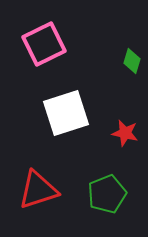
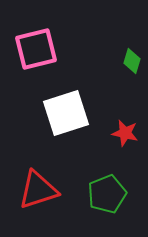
pink square: moved 8 px left, 5 px down; rotated 12 degrees clockwise
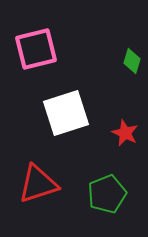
red star: rotated 12 degrees clockwise
red triangle: moved 6 px up
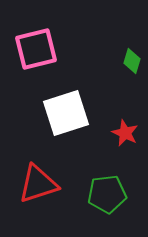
green pentagon: rotated 15 degrees clockwise
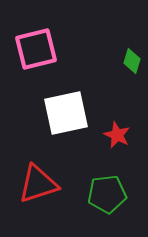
white square: rotated 6 degrees clockwise
red star: moved 8 px left, 2 px down
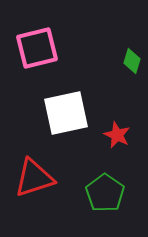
pink square: moved 1 px right, 1 px up
red triangle: moved 4 px left, 6 px up
green pentagon: moved 2 px left, 1 px up; rotated 30 degrees counterclockwise
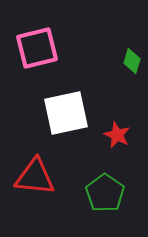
red triangle: moved 1 px right, 1 px up; rotated 24 degrees clockwise
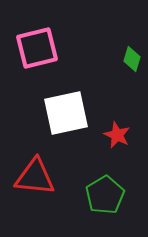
green diamond: moved 2 px up
green pentagon: moved 2 px down; rotated 6 degrees clockwise
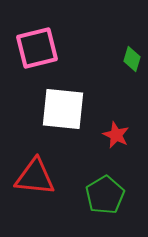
white square: moved 3 px left, 4 px up; rotated 18 degrees clockwise
red star: moved 1 px left
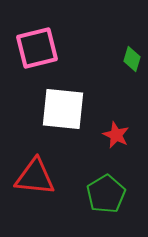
green pentagon: moved 1 px right, 1 px up
